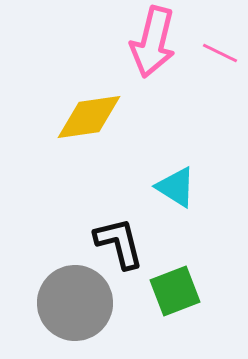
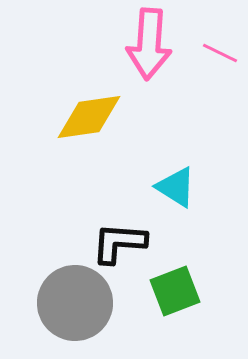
pink arrow: moved 4 px left, 2 px down; rotated 10 degrees counterclockwise
black L-shape: rotated 72 degrees counterclockwise
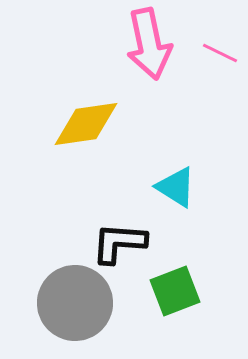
pink arrow: rotated 16 degrees counterclockwise
yellow diamond: moved 3 px left, 7 px down
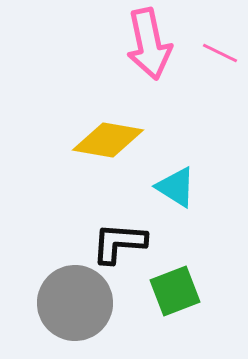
yellow diamond: moved 22 px right, 16 px down; rotated 18 degrees clockwise
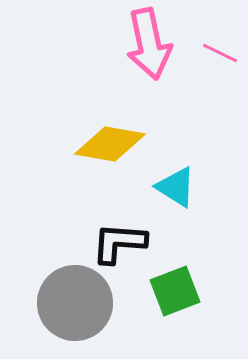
yellow diamond: moved 2 px right, 4 px down
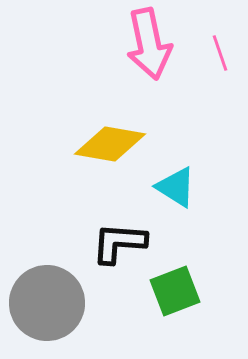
pink line: rotated 45 degrees clockwise
gray circle: moved 28 px left
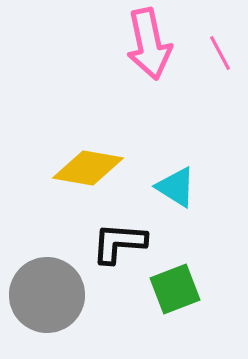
pink line: rotated 9 degrees counterclockwise
yellow diamond: moved 22 px left, 24 px down
green square: moved 2 px up
gray circle: moved 8 px up
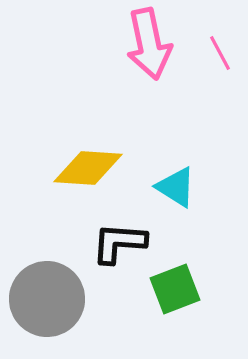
yellow diamond: rotated 6 degrees counterclockwise
gray circle: moved 4 px down
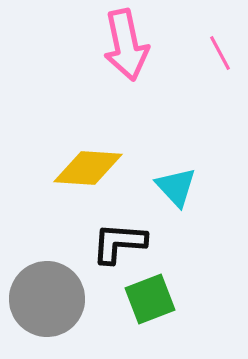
pink arrow: moved 23 px left, 1 px down
cyan triangle: rotated 15 degrees clockwise
green square: moved 25 px left, 10 px down
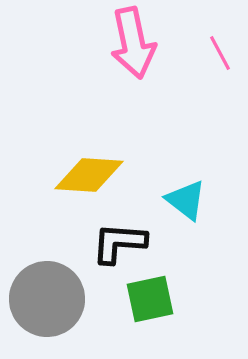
pink arrow: moved 7 px right, 2 px up
yellow diamond: moved 1 px right, 7 px down
cyan triangle: moved 10 px right, 13 px down; rotated 9 degrees counterclockwise
green square: rotated 9 degrees clockwise
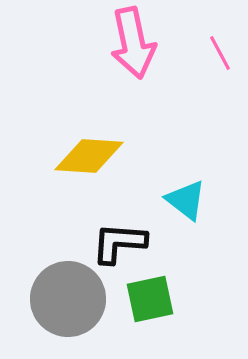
yellow diamond: moved 19 px up
gray circle: moved 21 px right
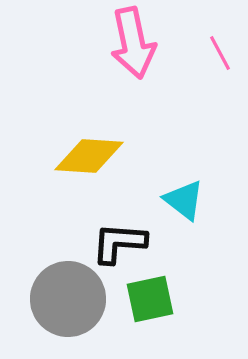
cyan triangle: moved 2 px left
